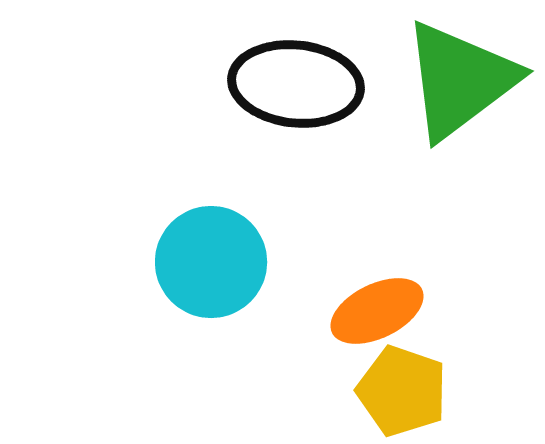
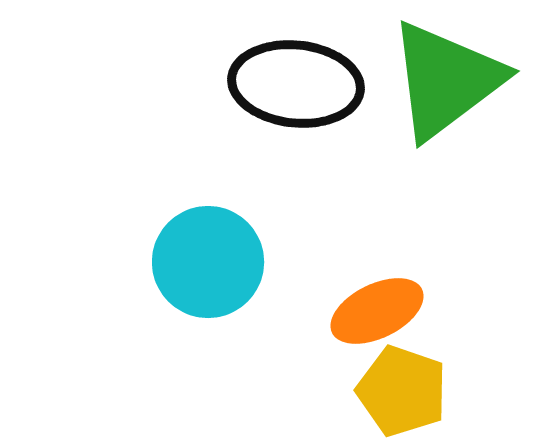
green triangle: moved 14 px left
cyan circle: moved 3 px left
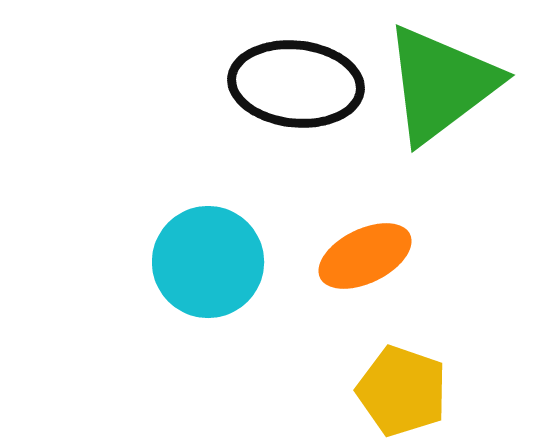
green triangle: moved 5 px left, 4 px down
orange ellipse: moved 12 px left, 55 px up
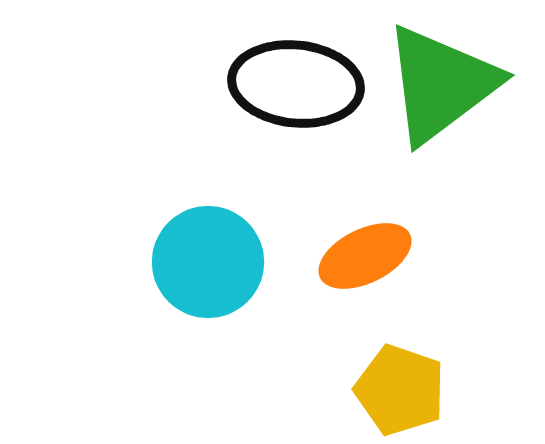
yellow pentagon: moved 2 px left, 1 px up
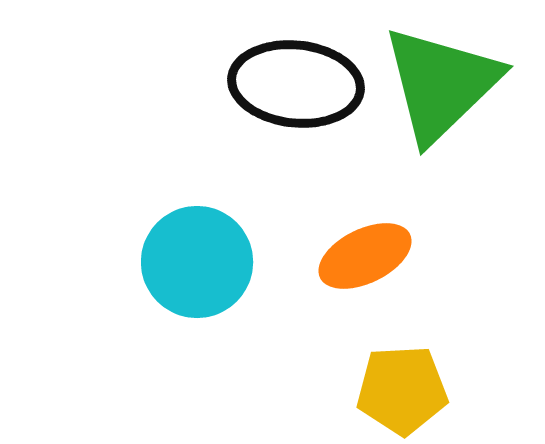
green triangle: rotated 7 degrees counterclockwise
cyan circle: moved 11 px left
yellow pentagon: moved 2 px right; rotated 22 degrees counterclockwise
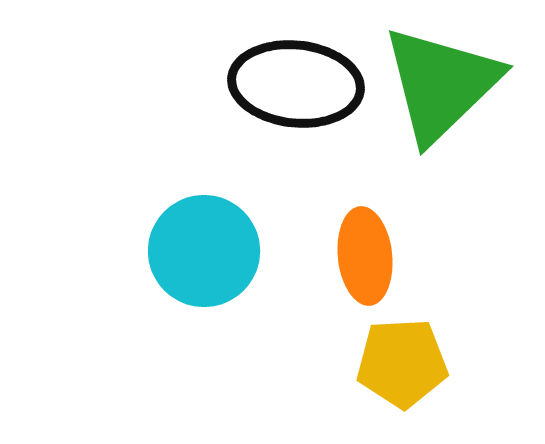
orange ellipse: rotated 70 degrees counterclockwise
cyan circle: moved 7 px right, 11 px up
yellow pentagon: moved 27 px up
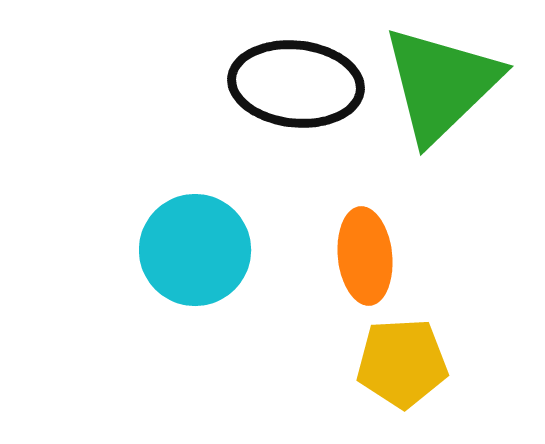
cyan circle: moved 9 px left, 1 px up
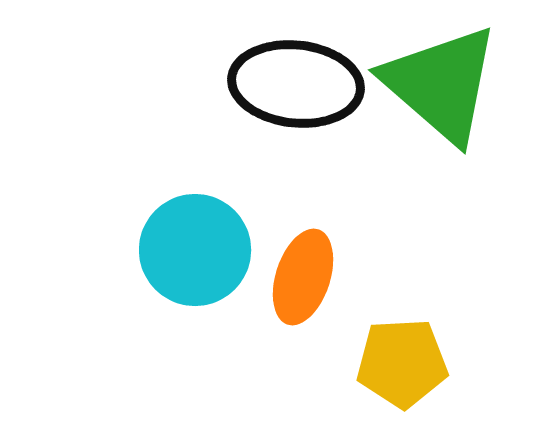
green triangle: rotated 35 degrees counterclockwise
orange ellipse: moved 62 px left, 21 px down; rotated 24 degrees clockwise
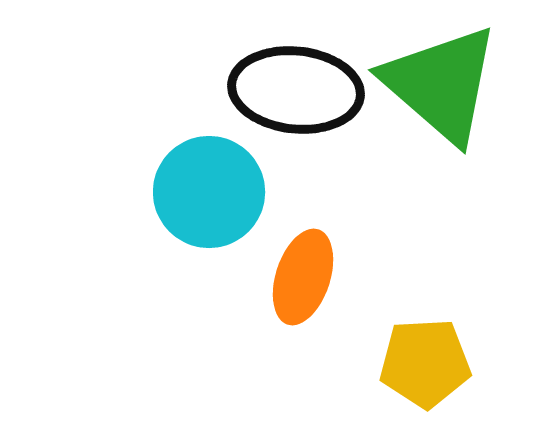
black ellipse: moved 6 px down
cyan circle: moved 14 px right, 58 px up
yellow pentagon: moved 23 px right
